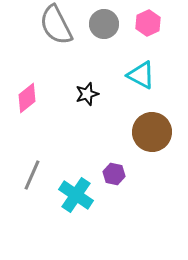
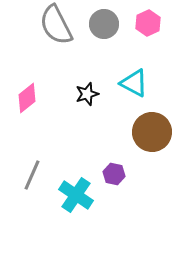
cyan triangle: moved 7 px left, 8 px down
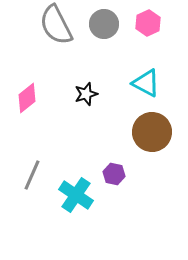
cyan triangle: moved 12 px right
black star: moved 1 px left
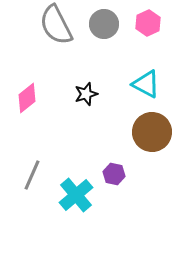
cyan triangle: moved 1 px down
cyan cross: rotated 16 degrees clockwise
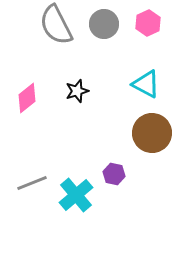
black star: moved 9 px left, 3 px up
brown circle: moved 1 px down
gray line: moved 8 px down; rotated 44 degrees clockwise
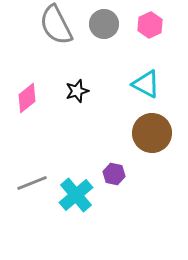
pink hexagon: moved 2 px right, 2 px down
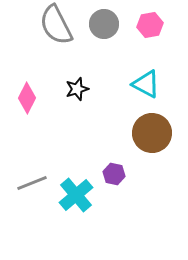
pink hexagon: rotated 15 degrees clockwise
black star: moved 2 px up
pink diamond: rotated 24 degrees counterclockwise
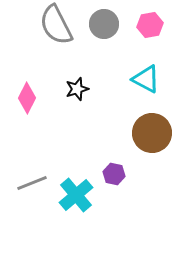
cyan triangle: moved 5 px up
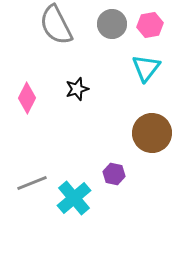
gray circle: moved 8 px right
cyan triangle: moved 11 px up; rotated 40 degrees clockwise
cyan cross: moved 2 px left, 3 px down
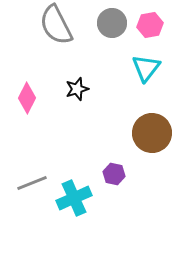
gray circle: moved 1 px up
cyan cross: rotated 16 degrees clockwise
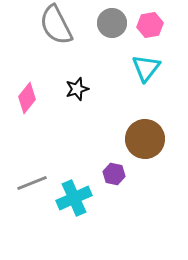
pink diamond: rotated 12 degrees clockwise
brown circle: moved 7 px left, 6 px down
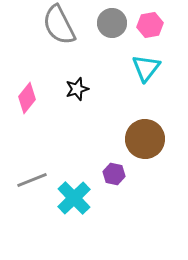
gray semicircle: moved 3 px right
gray line: moved 3 px up
cyan cross: rotated 20 degrees counterclockwise
